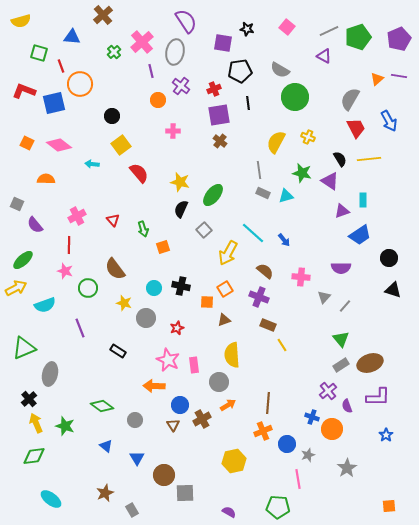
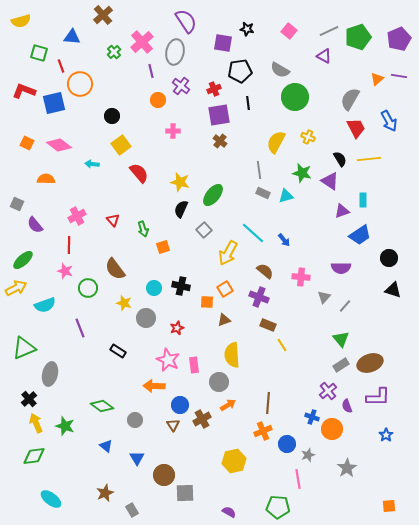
pink square at (287, 27): moved 2 px right, 4 px down
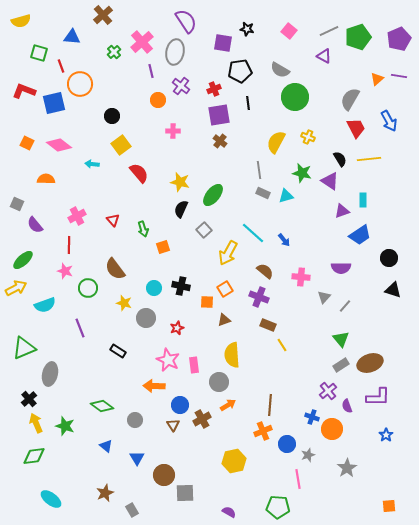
brown line at (268, 403): moved 2 px right, 2 px down
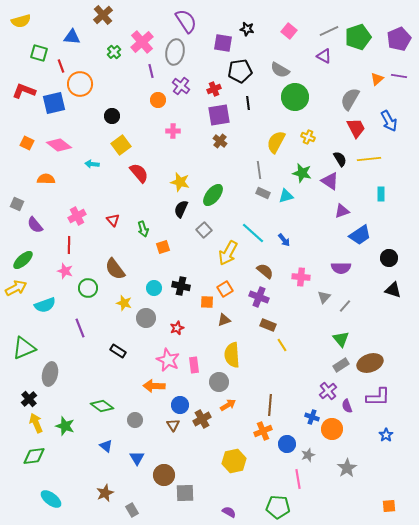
cyan rectangle at (363, 200): moved 18 px right, 6 px up
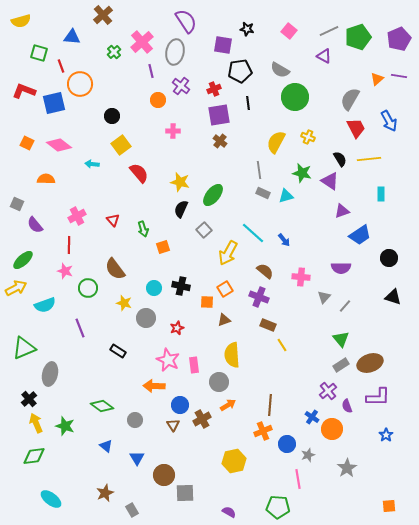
purple square at (223, 43): moved 2 px down
black triangle at (393, 290): moved 7 px down
blue cross at (312, 417): rotated 16 degrees clockwise
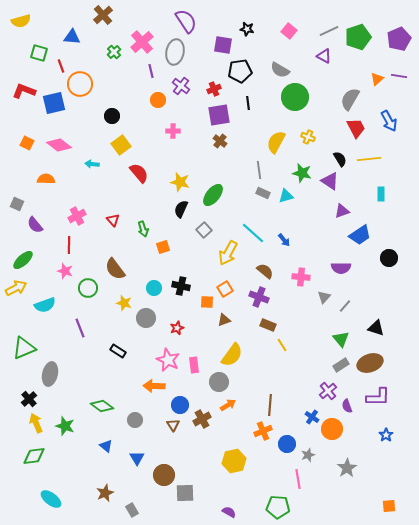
black triangle at (393, 297): moved 17 px left, 31 px down
yellow semicircle at (232, 355): rotated 140 degrees counterclockwise
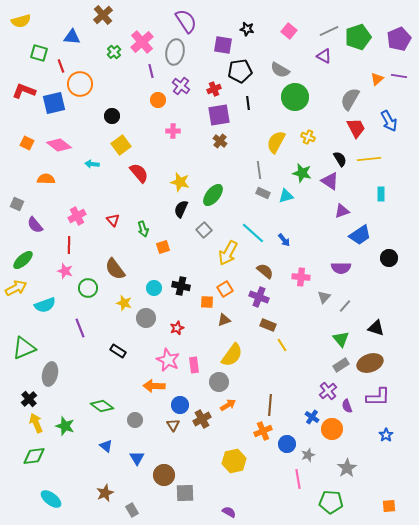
green pentagon at (278, 507): moved 53 px right, 5 px up
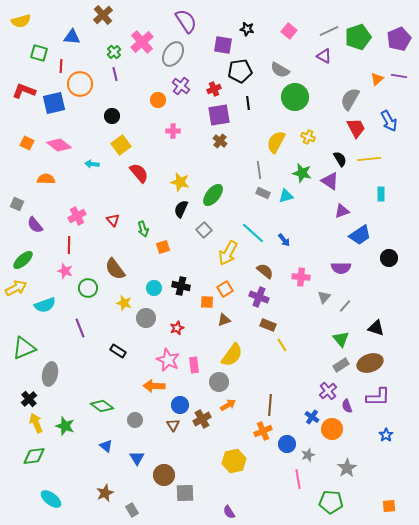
gray ellipse at (175, 52): moved 2 px left, 2 px down; rotated 20 degrees clockwise
red line at (61, 66): rotated 24 degrees clockwise
purple line at (151, 71): moved 36 px left, 3 px down
purple semicircle at (229, 512): rotated 152 degrees counterclockwise
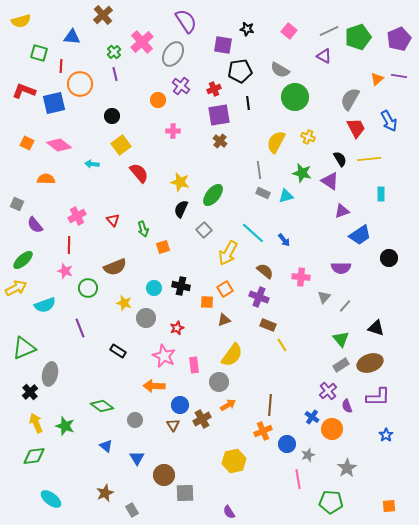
brown semicircle at (115, 269): moved 2 px up; rotated 75 degrees counterclockwise
pink star at (168, 360): moved 4 px left, 4 px up
black cross at (29, 399): moved 1 px right, 7 px up
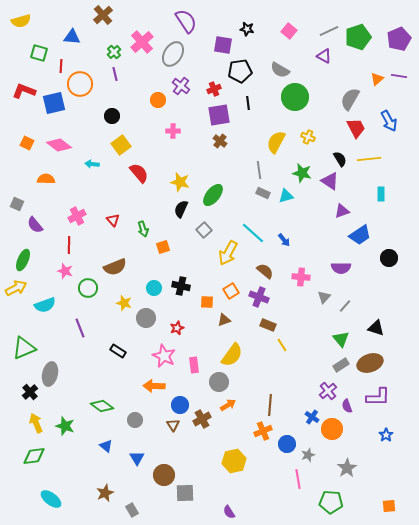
green ellipse at (23, 260): rotated 25 degrees counterclockwise
orange square at (225, 289): moved 6 px right, 2 px down
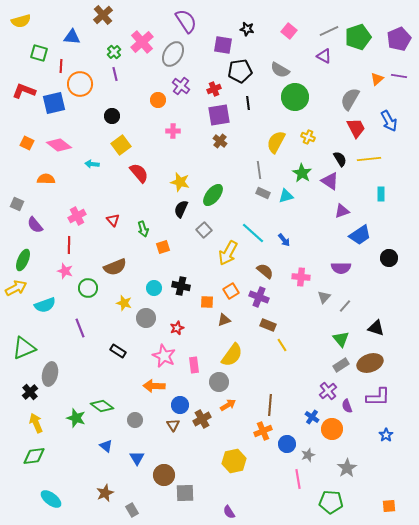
green star at (302, 173): rotated 18 degrees clockwise
green star at (65, 426): moved 11 px right, 8 px up
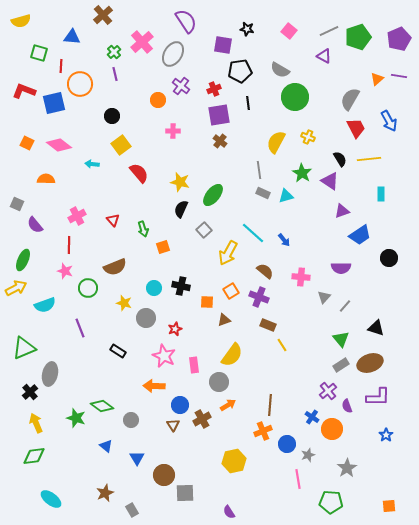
red star at (177, 328): moved 2 px left, 1 px down
gray circle at (135, 420): moved 4 px left
